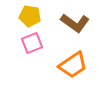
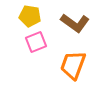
pink square: moved 4 px right, 1 px up
orange trapezoid: rotated 144 degrees clockwise
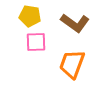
pink square: rotated 20 degrees clockwise
orange trapezoid: moved 1 px left, 1 px up
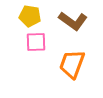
brown L-shape: moved 2 px left, 2 px up
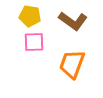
pink square: moved 2 px left
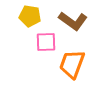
pink square: moved 12 px right
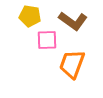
pink square: moved 1 px right, 2 px up
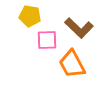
brown L-shape: moved 6 px right, 7 px down; rotated 8 degrees clockwise
orange trapezoid: rotated 48 degrees counterclockwise
